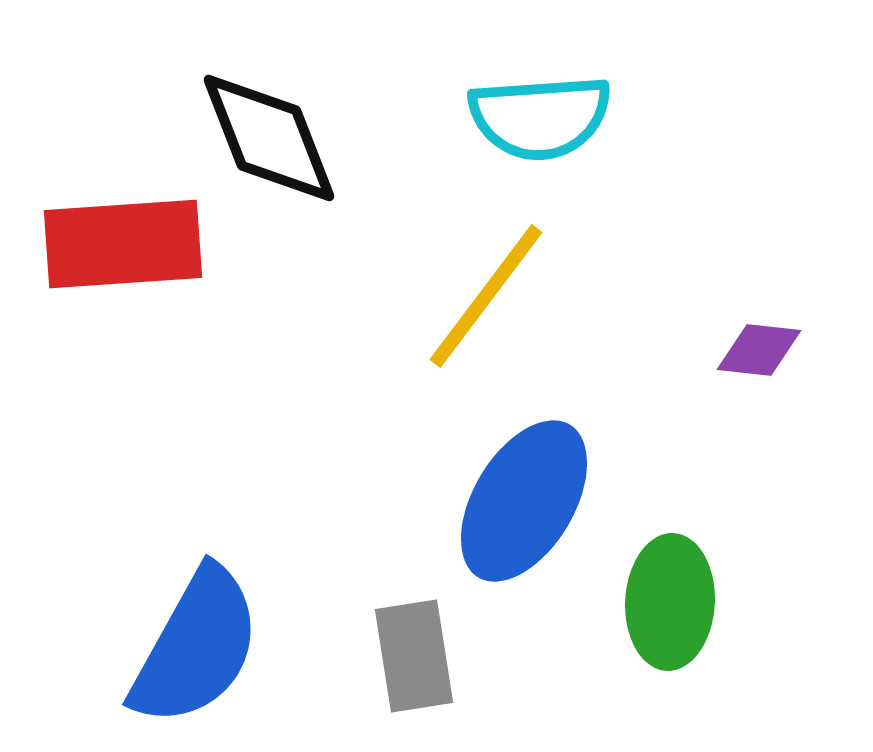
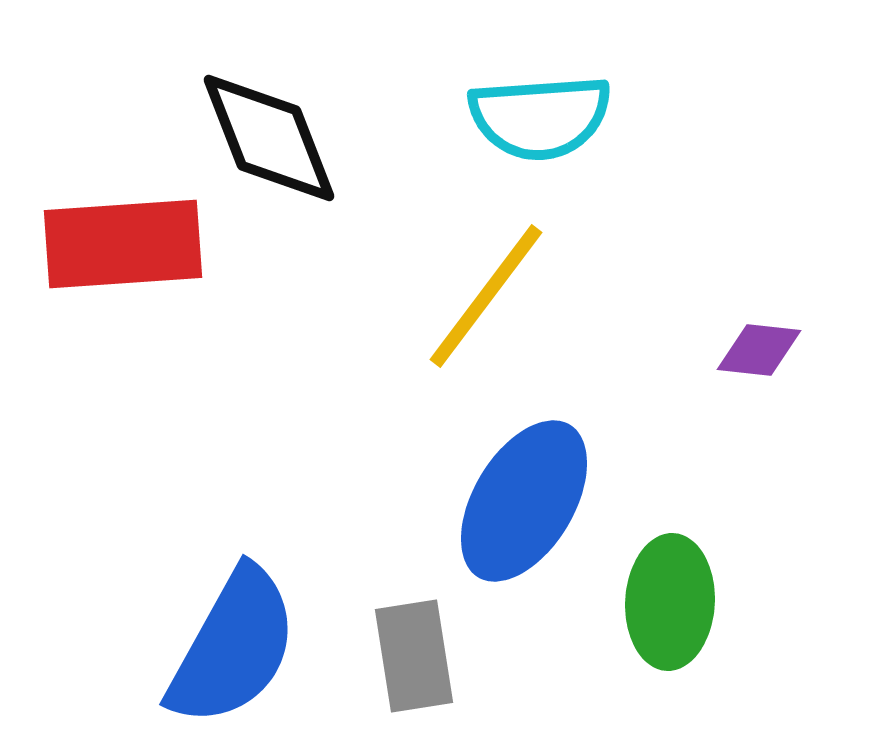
blue semicircle: moved 37 px right
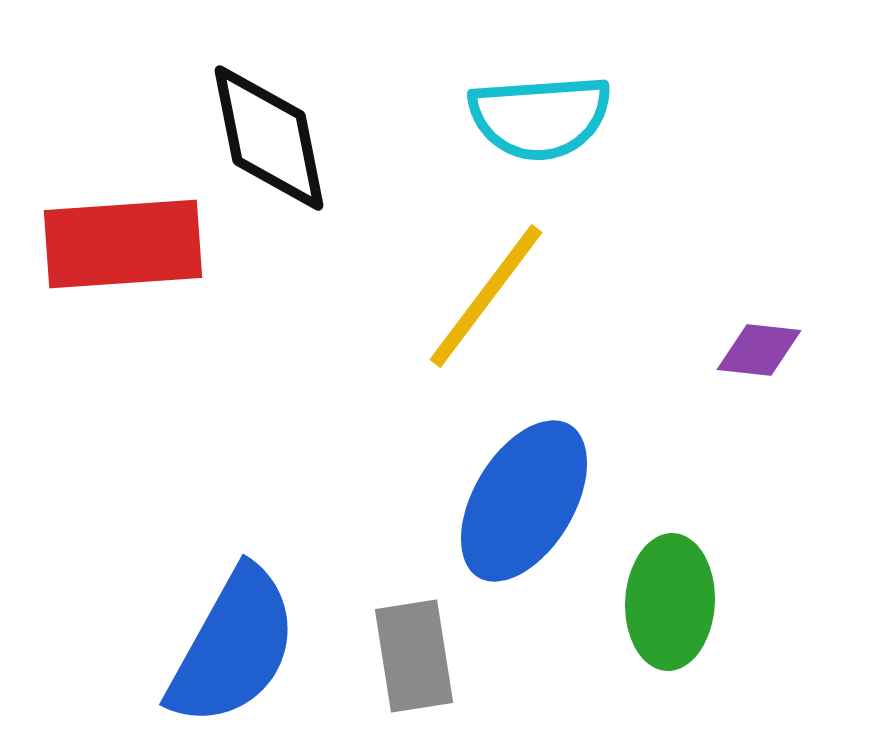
black diamond: rotated 10 degrees clockwise
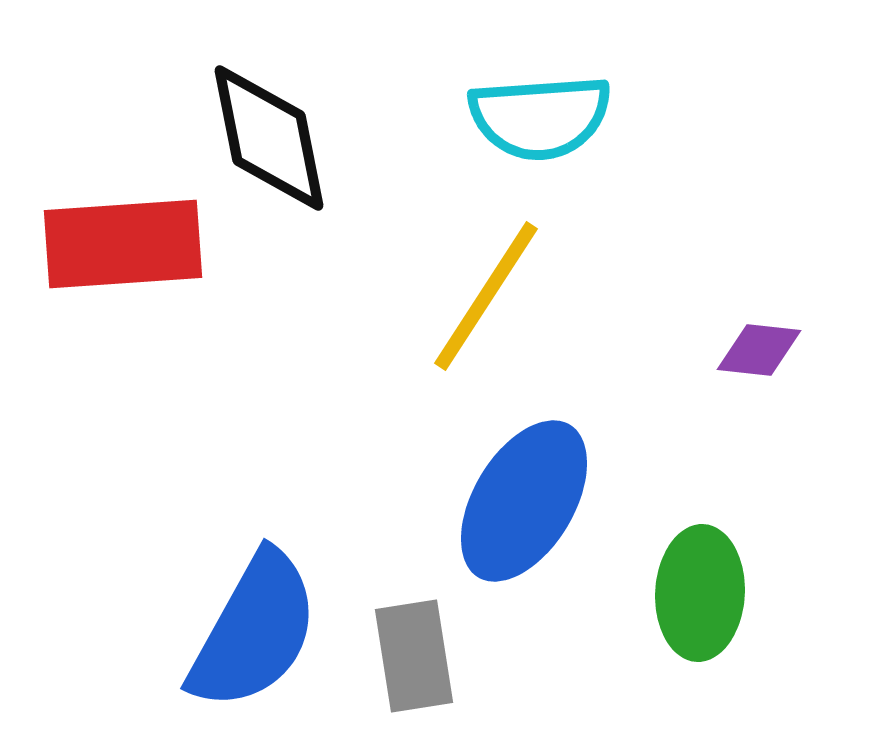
yellow line: rotated 4 degrees counterclockwise
green ellipse: moved 30 px right, 9 px up
blue semicircle: moved 21 px right, 16 px up
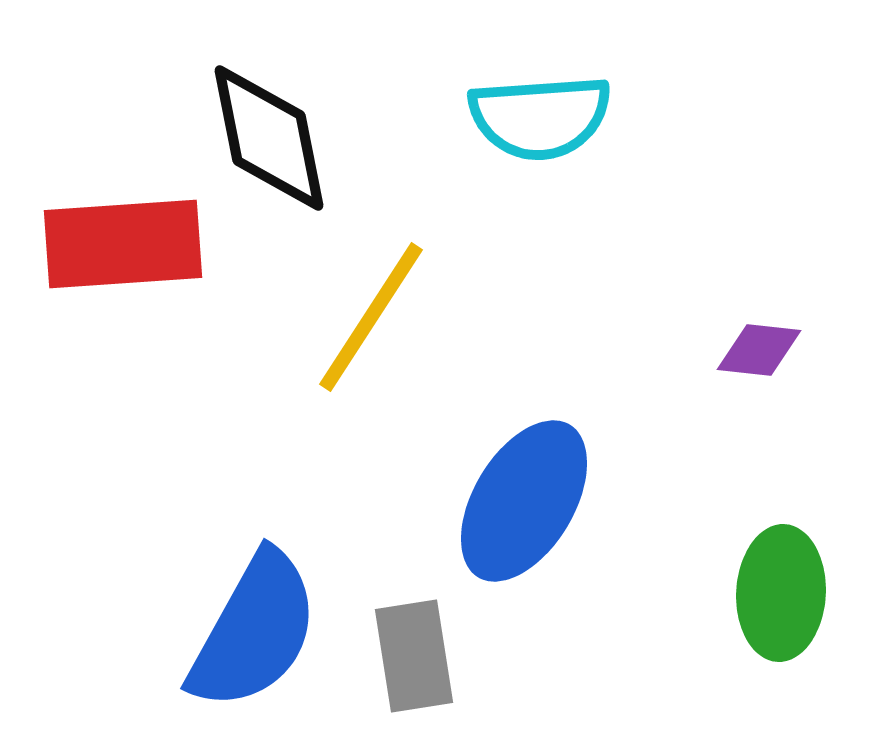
yellow line: moved 115 px left, 21 px down
green ellipse: moved 81 px right
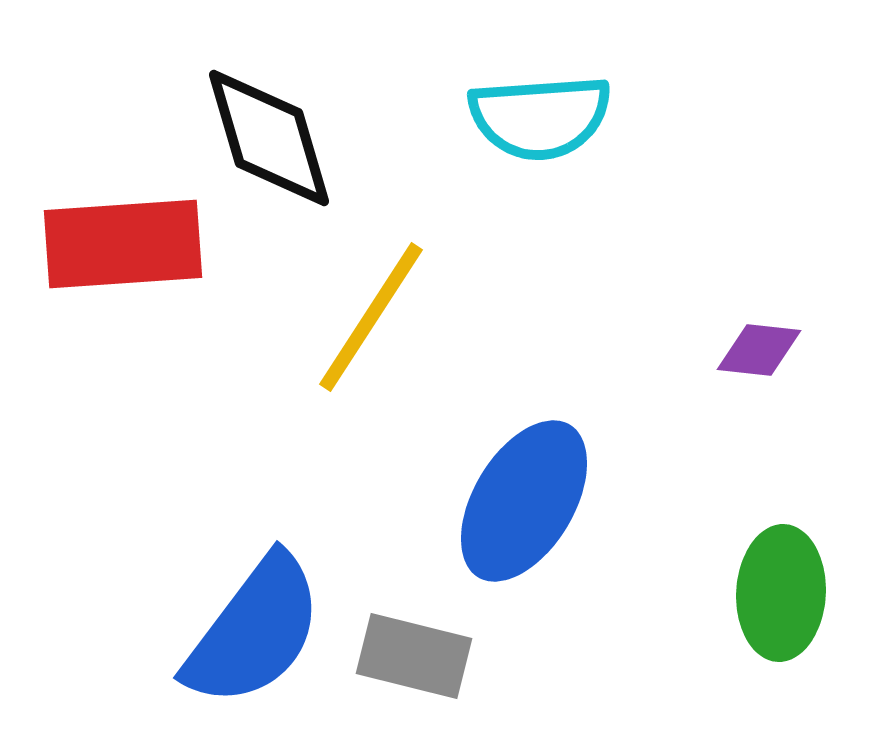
black diamond: rotated 5 degrees counterclockwise
blue semicircle: rotated 8 degrees clockwise
gray rectangle: rotated 67 degrees counterclockwise
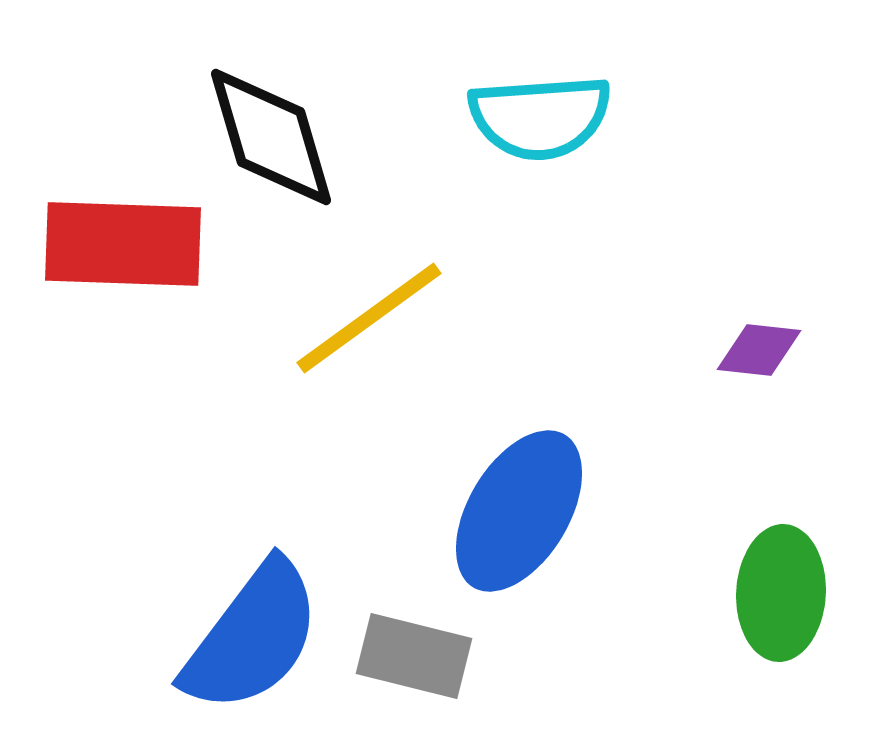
black diamond: moved 2 px right, 1 px up
red rectangle: rotated 6 degrees clockwise
yellow line: moved 2 px left, 1 px down; rotated 21 degrees clockwise
blue ellipse: moved 5 px left, 10 px down
blue semicircle: moved 2 px left, 6 px down
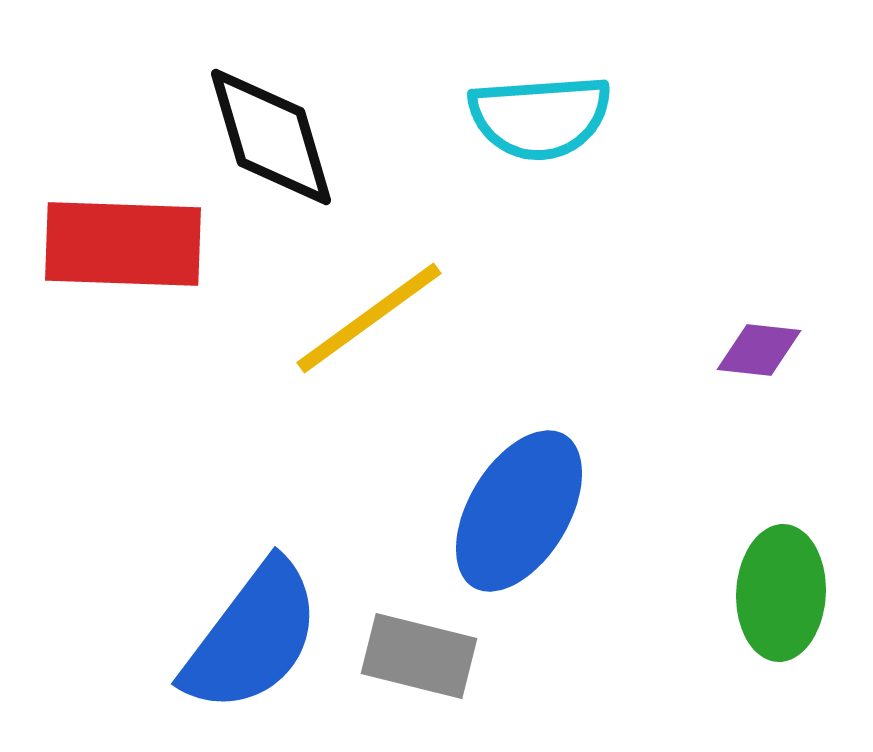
gray rectangle: moved 5 px right
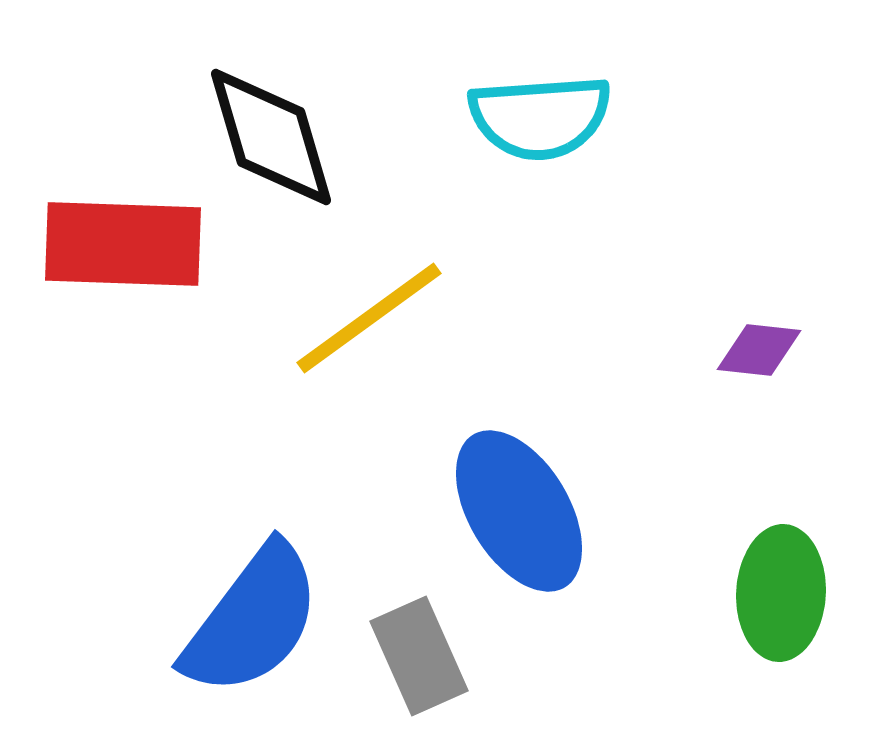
blue ellipse: rotated 62 degrees counterclockwise
blue semicircle: moved 17 px up
gray rectangle: rotated 52 degrees clockwise
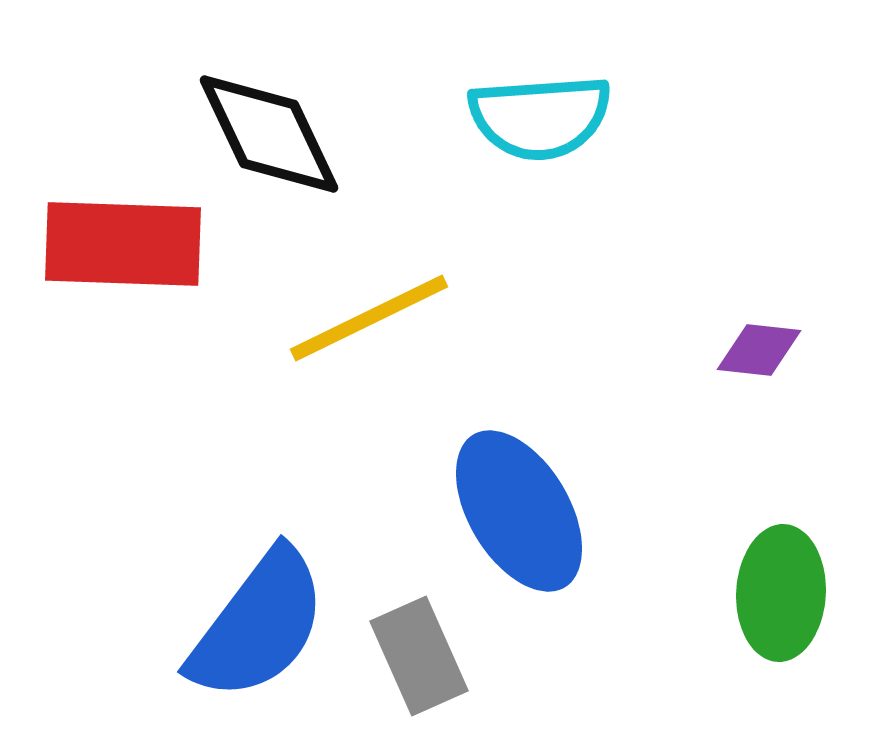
black diamond: moved 2 px left, 3 px up; rotated 9 degrees counterclockwise
yellow line: rotated 10 degrees clockwise
blue semicircle: moved 6 px right, 5 px down
